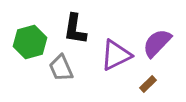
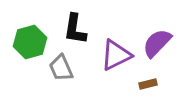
brown rectangle: rotated 30 degrees clockwise
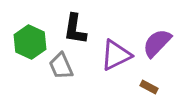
green hexagon: rotated 20 degrees counterclockwise
gray trapezoid: moved 2 px up
brown rectangle: moved 1 px right, 3 px down; rotated 42 degrees clockwise
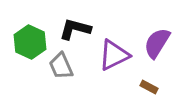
black L-shape: rotated 96 degrees clockwise
purple semicircle: rotated 12 degrees counterclockwise
purple triangle: moved 2 px left
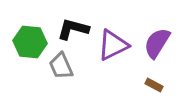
black L-shape: moved 2 px left
green hexagon: rotated 20 degrees counterclockwise
purple triangle: moved 1 px left, 10 px up
brown rectangle: moved 5 px right, 2 px up
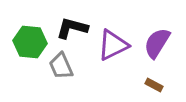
black L-shape: moved 1 px left, 1 px up
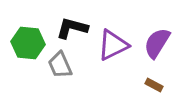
green hexagon: moved 2 px left, 1 px down
gray trapezoid: moved 1 px left, 1 px up
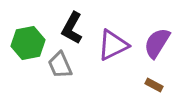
black L-shape: rotated 76 degrees counterclockwise
green hexagon: rotated 16 degrees counterclockwise
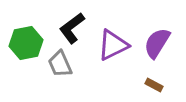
black L-shape: rotated 24 degrees clockwise
green hexagon: moved 2 px left
gray trapezoid: moved 1 px up
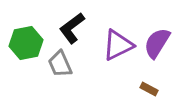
purple triangle: moved 5 px right
brown rectangle: moved 5 px left, 4 px down
